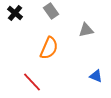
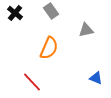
blue triangle: moved 2 px down
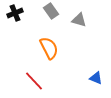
black cross: rotated 28 degrees clockwise
gray triangle: moved 7 px left, 10 px up; rotated 28 degrees clockwise
orange semicircle: rotated 50 degrees counterclockwise
red line: moved 2 px right, 1 px up
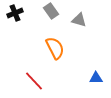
orange semicircle: moved 6 px right
blue triangle: rotated 24 degrees counterclockwise
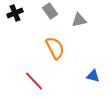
gray rectangle: moved 1 px left
gray triangle: rotated 28 degrees counterclockwise
blue triangle: moved 3 px left, 2 px up; rotated 16 degrees clockwise
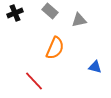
gray rectangle: rotated 14 degrees counterclockwise
orange semicircle: rotated 50 degrees clockwise
blue triangle: moved 2 px right, 9 px up
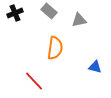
gray rectangle: moved 1 px left
orange semicircle: rotated 15 degrees counterclockwise
